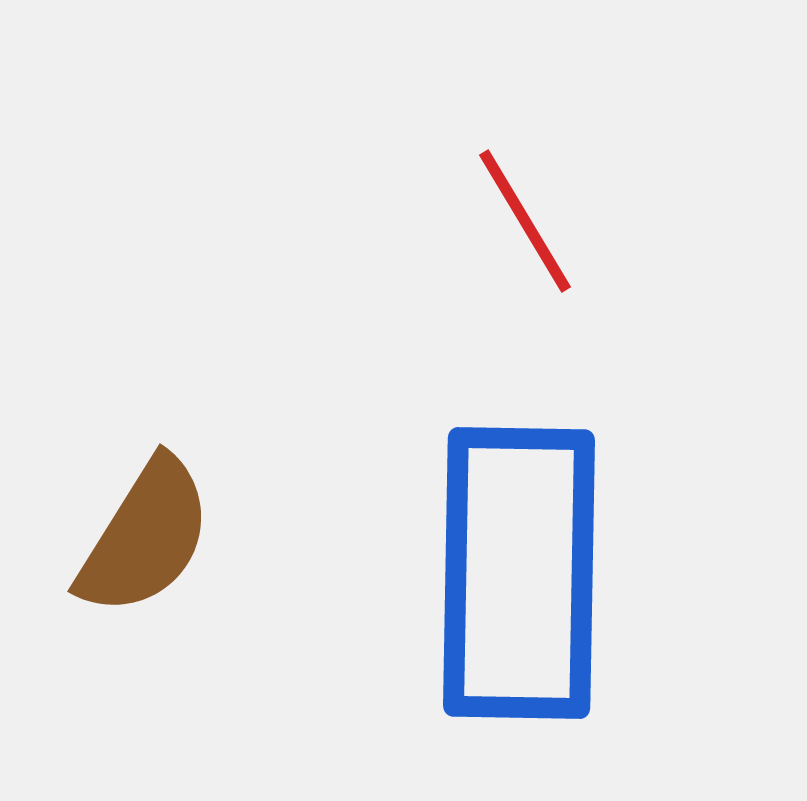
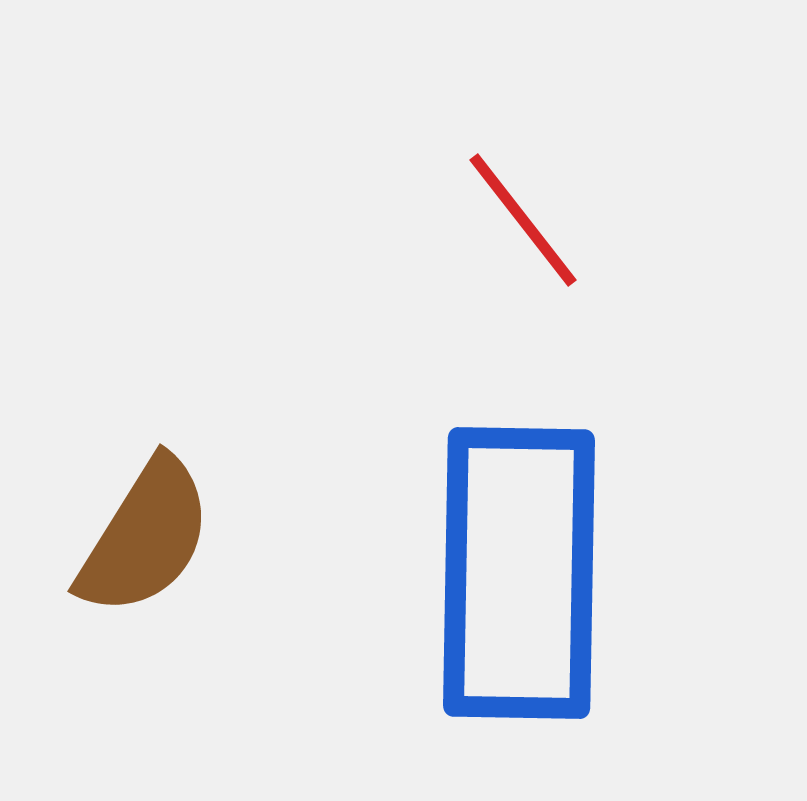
red line: moved 2 px left, 1 px up; rotated 7 degrees counterclockwise
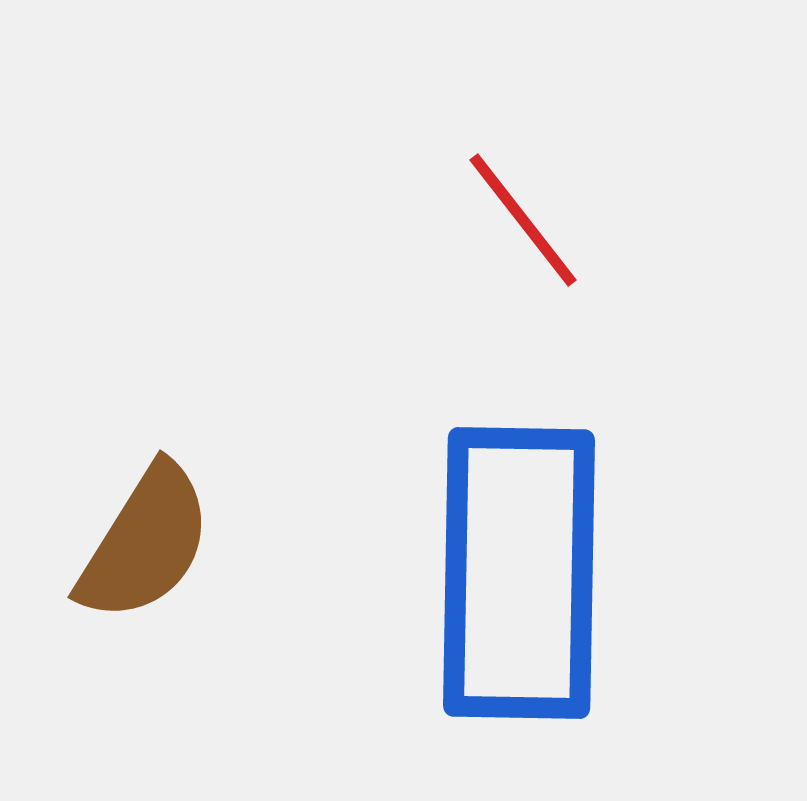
brown semicircle: moved 6 px down
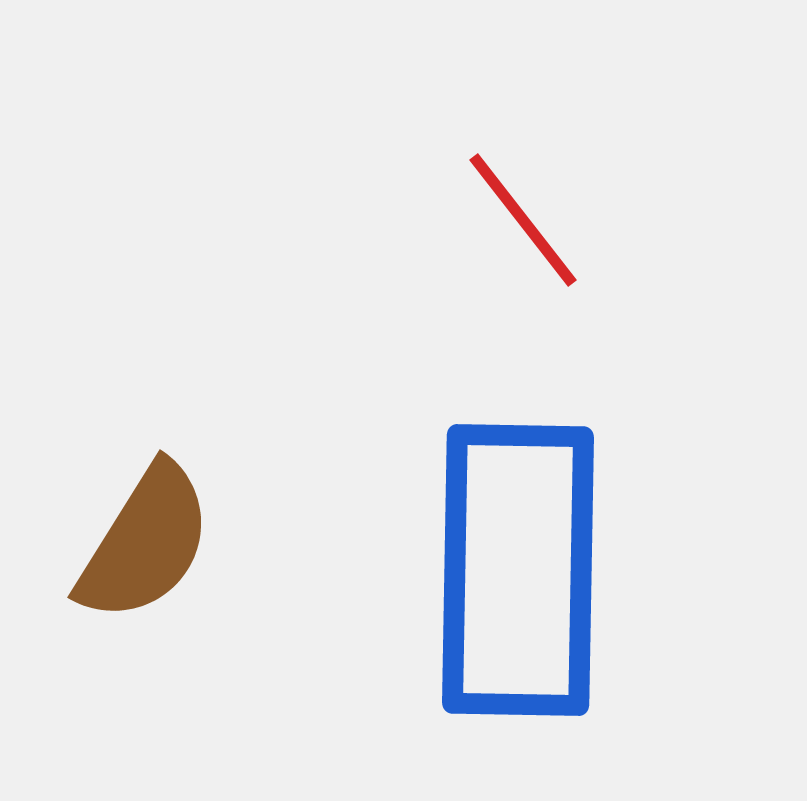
blue rectangle: moved 1 px left, 3 px up
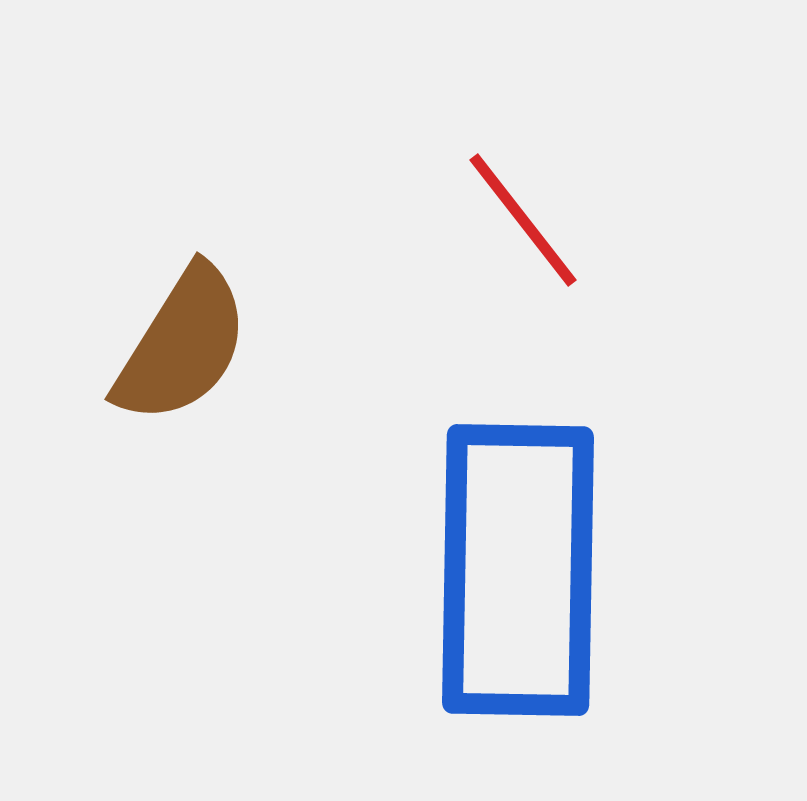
brown semicircle: moved 37 px right, 198 px up
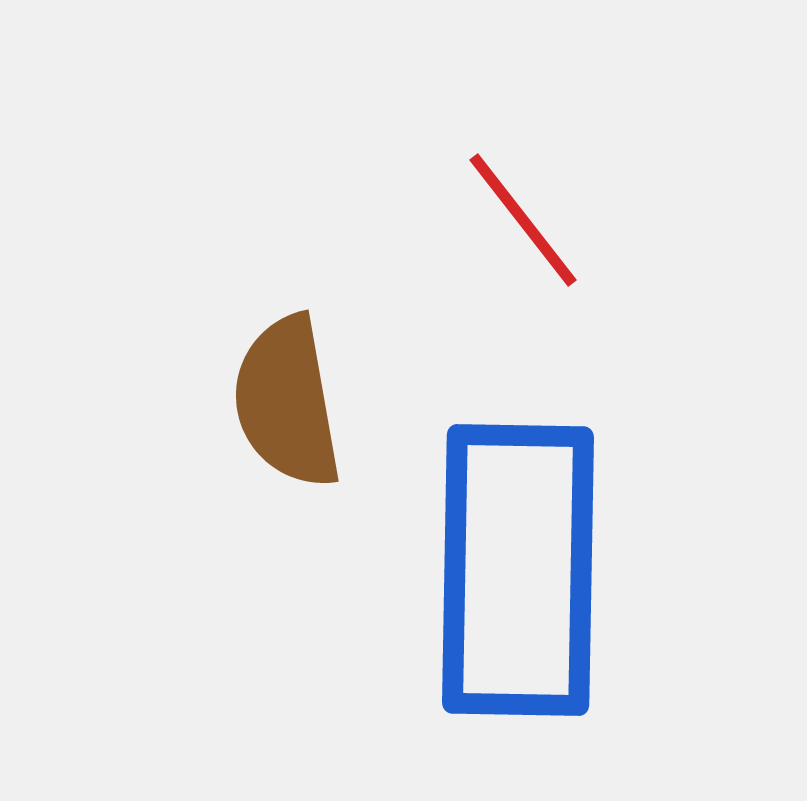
brown semicircle: moved 105 px right, 57 px down; rotated 138 degrees clockwise
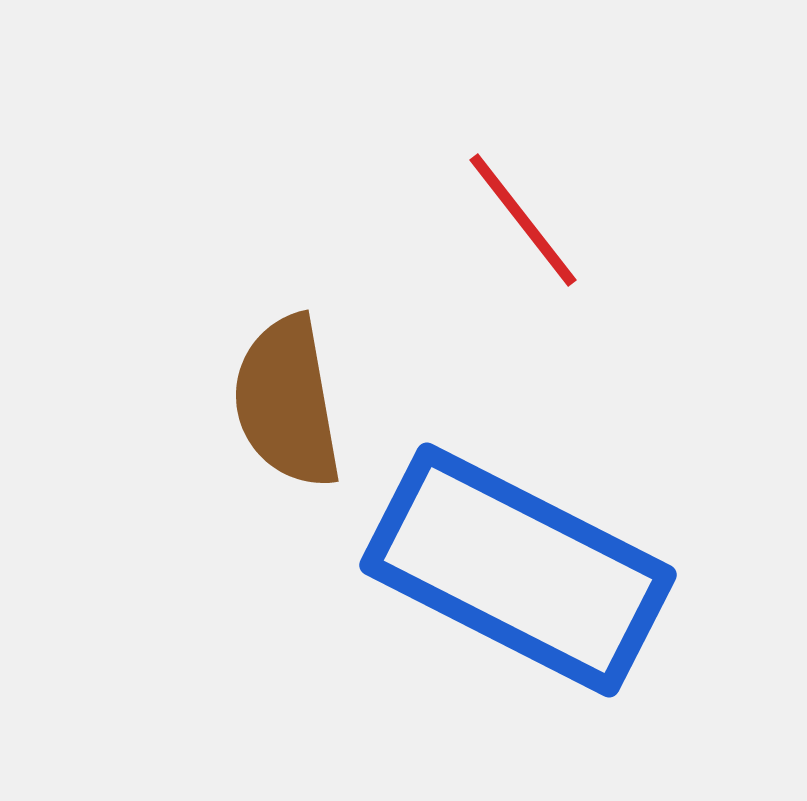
blue rectangle: rotated 64 degrees counterclockwise
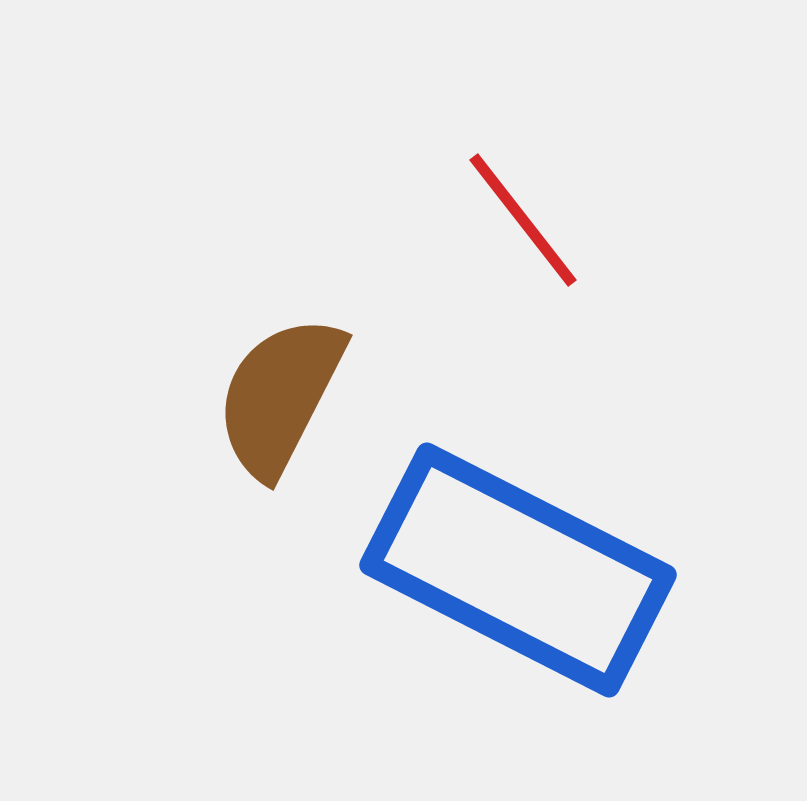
brown semicircle: moved 7 px left, 6 px up; rotated 37 degrees clockwise
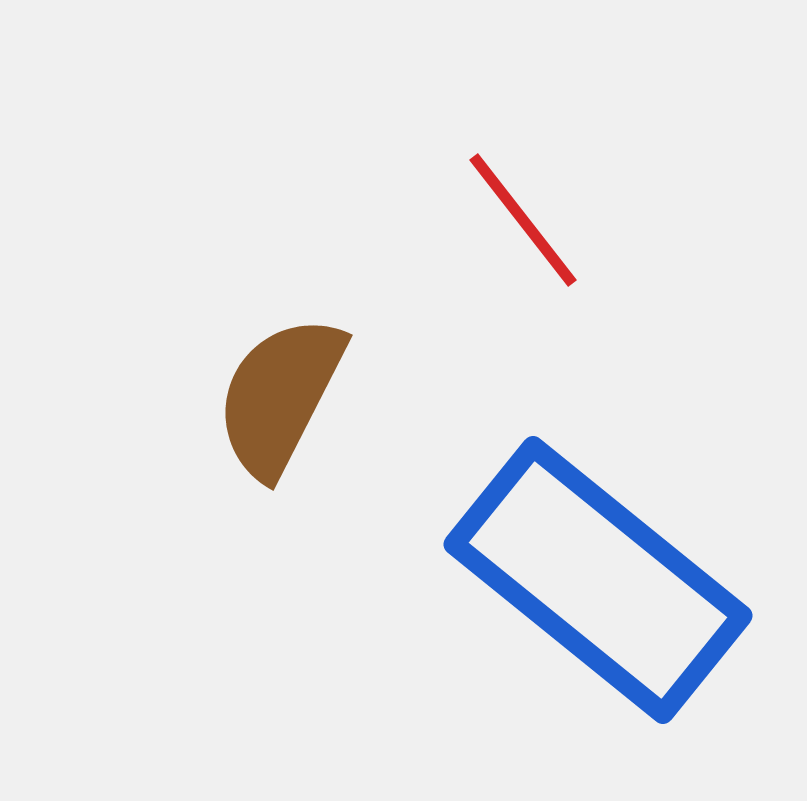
blue rectangle: moved 80 px right, 10 px down; rotated 12 degrees clockwise
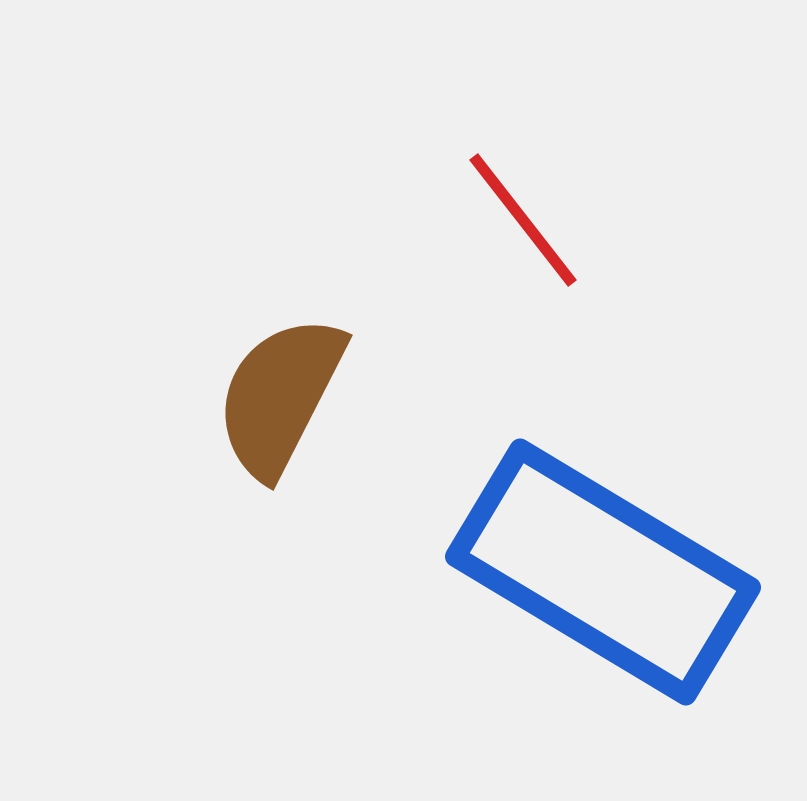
blue rectangle: moved 5 px right, 8 px up; rotated 8 degrees counterclockwise
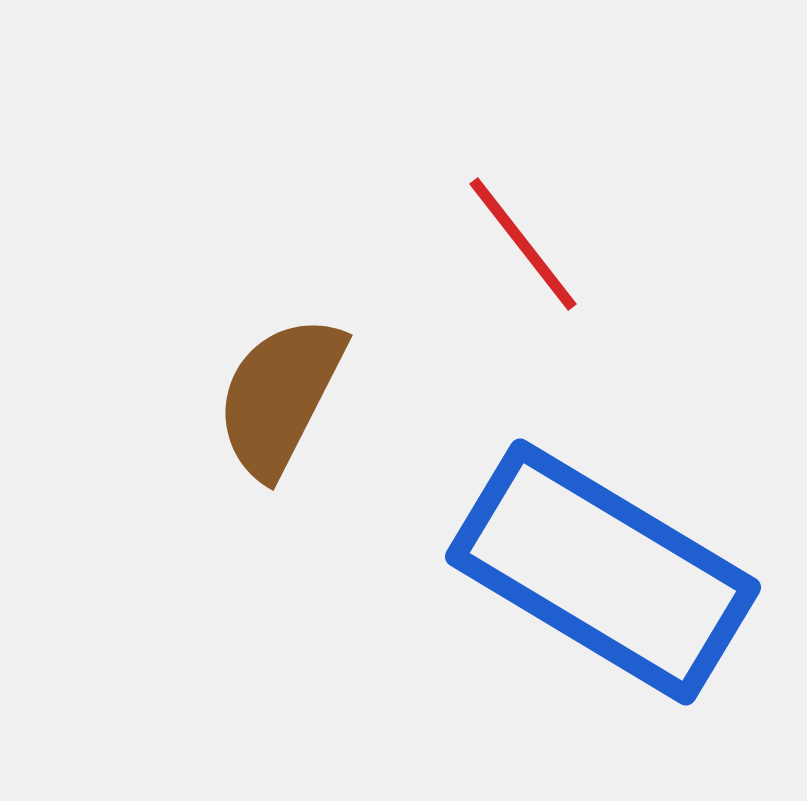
red line: moved 24 px down
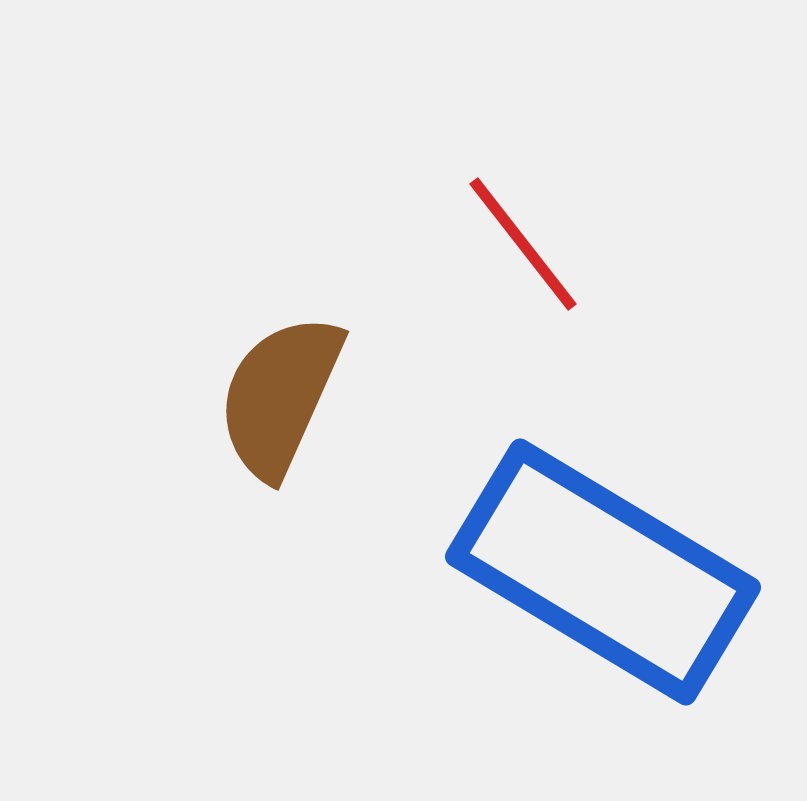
brown semicircle: rotated 3 degrees counterclockwise
